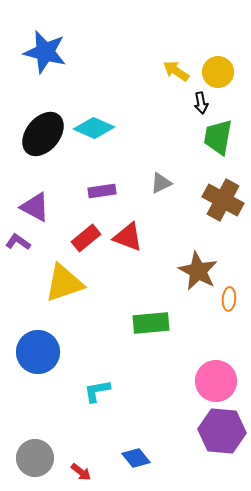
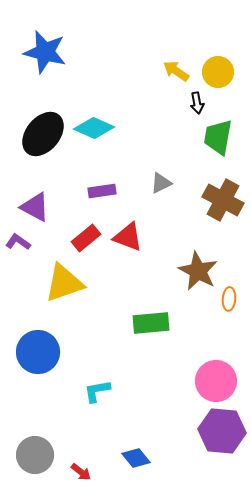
black arrow: moved 4 px left
gray circle: moved 3 px up
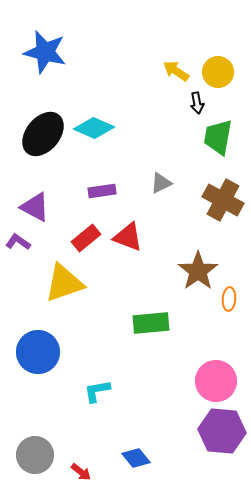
brown star: rotated 9 degrees clockwise
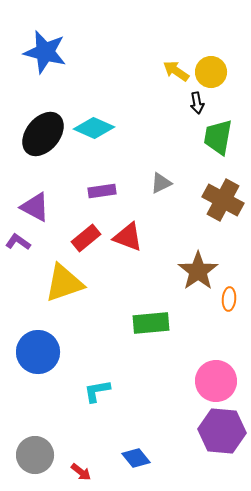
yellow circle: moved 7 px left
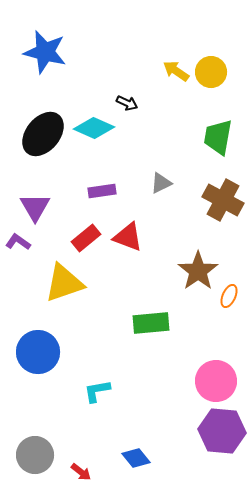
black arrow: moved 70 px left; rotated 55 degrees counterclockwise
purple triangle: rotated 32 degrees clockwise
orange ellipse: moved 3 px up; rotated 20 degrees clockwise
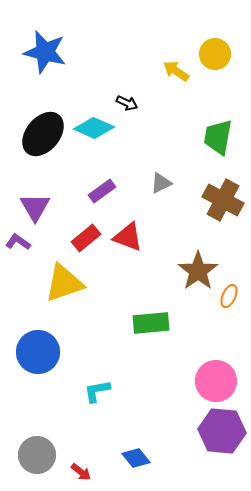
yellow circle: moved 4 px right, 18 px up
purple rectangle: rotated 28 degrees counterclockwise
gray circle: moved 2 px right
